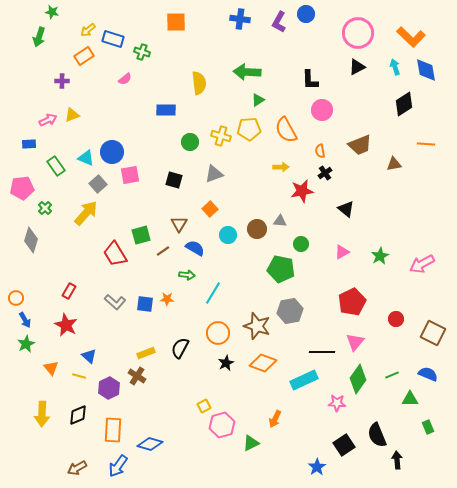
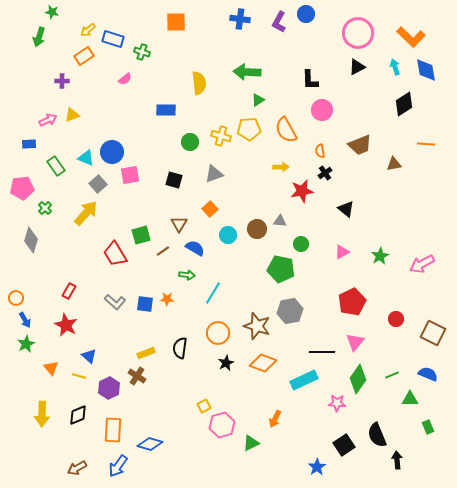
black semicircle at (180, 348): rotated 20 degrees counterclockwise
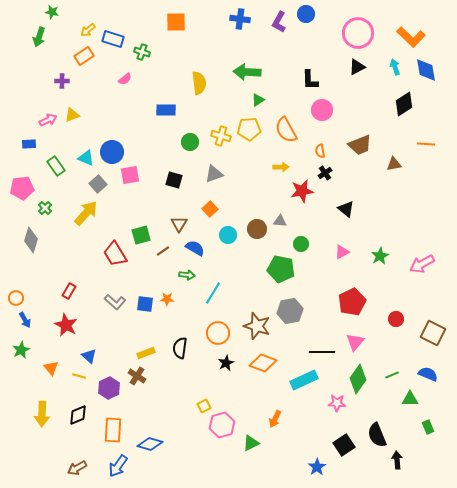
green star at (26, 344): moved 5 px left, 6 px down
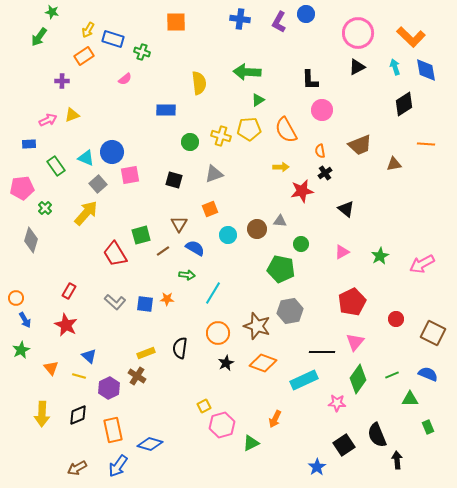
yellow arrow at (88, 30): rotated 21 degrees counterclockwise
green arrow at (39, 37): rotated 18 degrees clockwise
orange square at (210, 209): rotated 21 degrees clockwise
orange rectangle at (113, 430): rotated 15 degrees counterclockwise
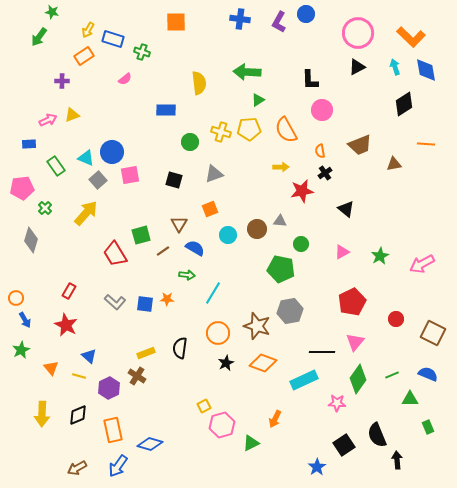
yellow cross at (221, 136): moved 4 px up
gray square at (98, 184): moved 4 px up
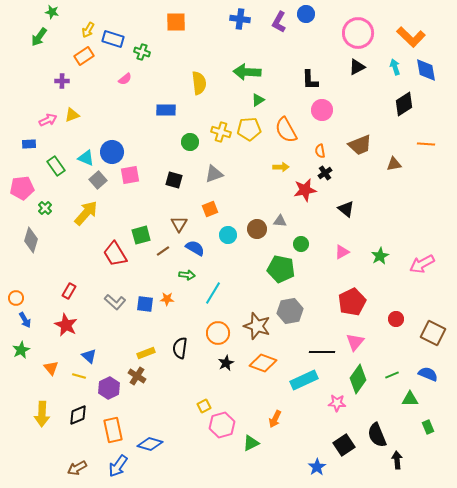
red star at (302, 191): moved 3 px right, 1 px up
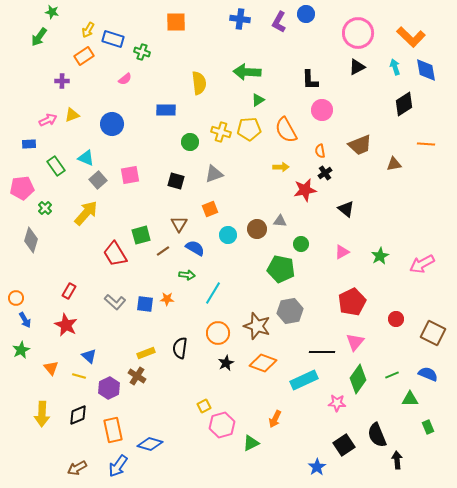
blue circle at (112, 152): moved 28 px up
black square at (174, 180): moved 2 px right, 1 px down
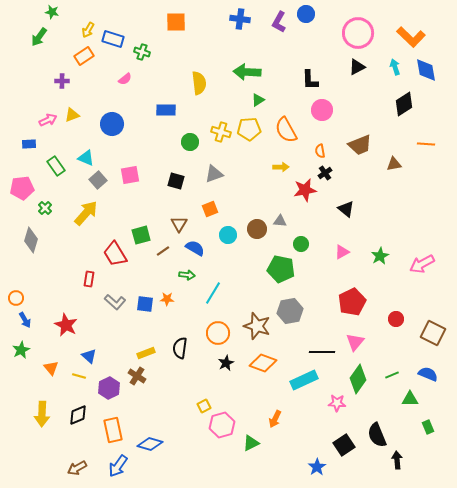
red rectangle at (69, 291): moved 20 px right, 12 px up; rotated 21 degrees counterclockwise
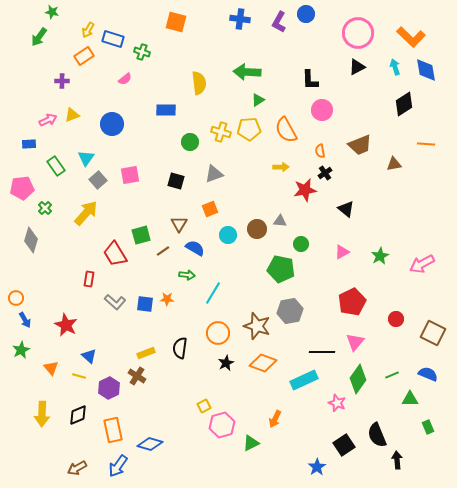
orange square at (176, 22): rotated 15 degrees clockwise
cyan triangle at (86, 158): rotated 42 degrees clockwise
pink star at (337, 403): rotated 18 degrees clockwise
